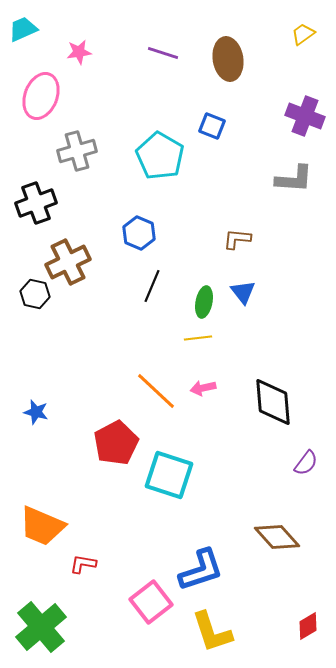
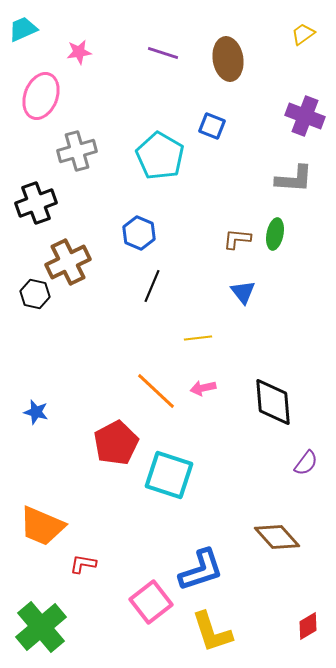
green ellipse: moved 71 px right, 68 px up
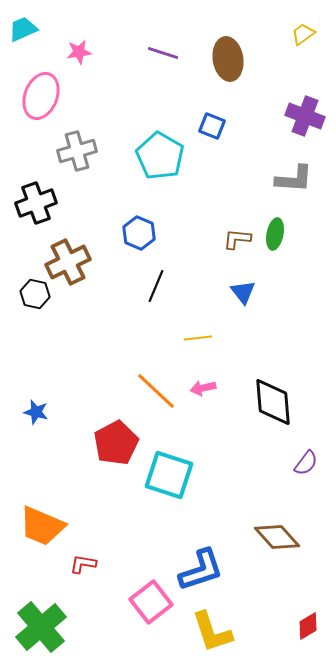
black line: moved 4 px right
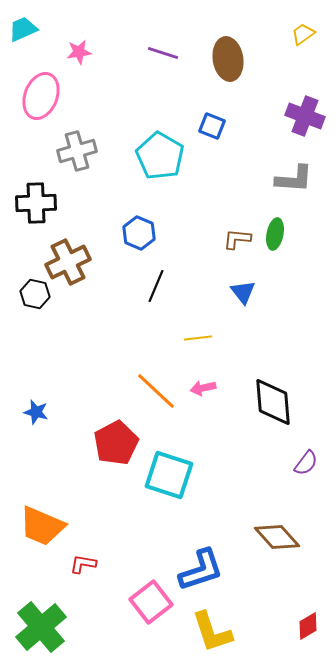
black cross: rotated 18 degrees clockwise
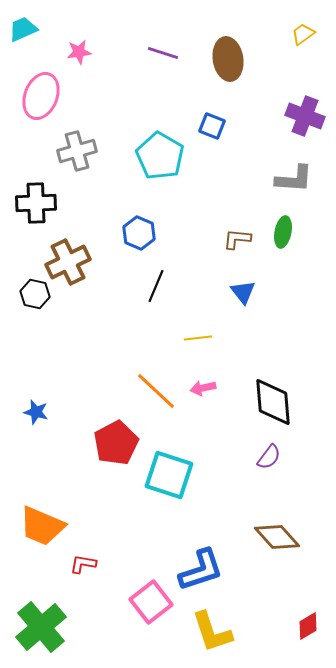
green ellipse: moved 8 px right, 2 px up
purple semicircle: moved 37 px left, 6 px up
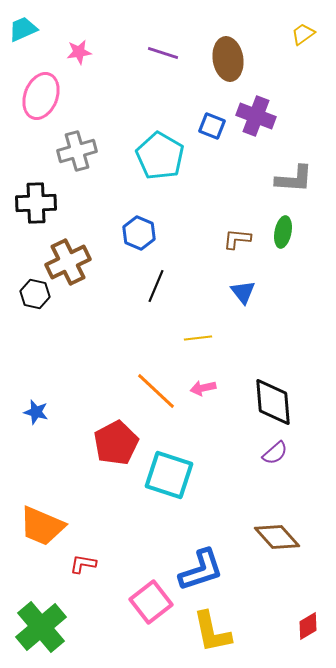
purple cross: moved 49 px left
purple semicircle: moved 6 px right, 4 px up; rotated 12 degrees clockwise
yellow L-shape: rotated 6 degrees clockwise
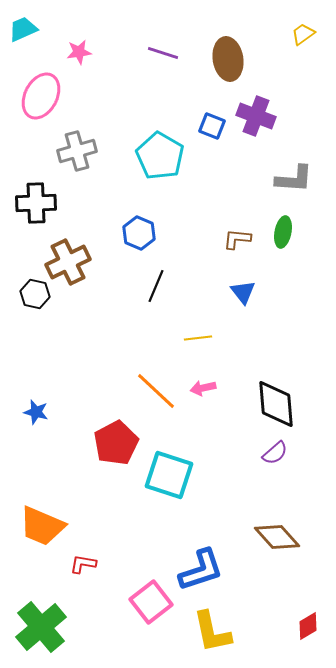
pink ellipse: rotated 6 degrees clockwise
black diamond: moved 3 px right, 2 px down
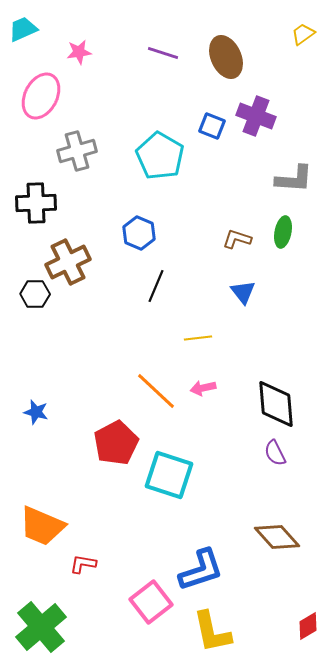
brown ellipse: moved 2 px left, 2 px up; rotated 15 degrees counterclockwise
brown L-shape: rotated 12 degrees clockwise
black hexagon: rotated 12 degrees counterclockwise
purple semicircle: rotated 104 degrees clockwise
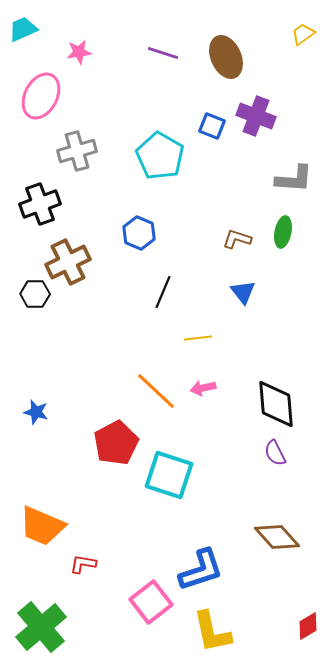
black cross: moved 4 px right, 1 px down; rotated 18 degrees counterclockwise
black line: moved 7 px right, 6 px down
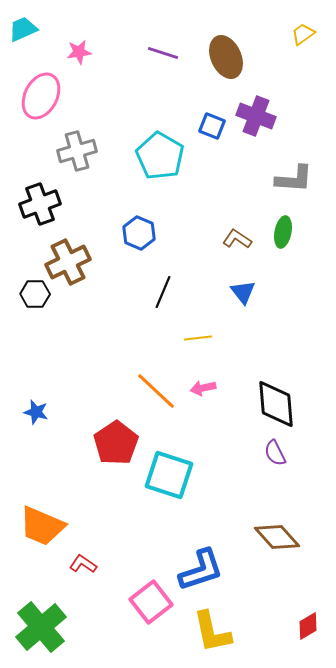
brown L-shape: rotated 16 degrees clockwise
red pentagon: rotated 6 degrees counterclockwise
red L-shape: rotated 24 degrees clockwise
